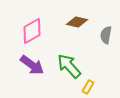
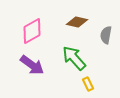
green arrow: moved 5 px right, 8 px up
yellow rectangle: moved 3 px up; rotated 56 degrees counterclockwise
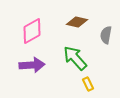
green arrow: moved 1 px right
purple arrow: rotated 40 degrees counterclockwise
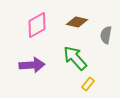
pink diamond: moved 5 px right, 6 px up
yellow rectangle: rotated 64 degrees clockwise
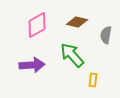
green arrow: moved 3 px left, 3 px up
yellow rectangle: moved 5 px right, 4 px up; rotated 32 degrees counterclockwise
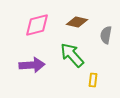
pink diamond: rotated 16 degrees clockwise
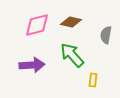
brown diamond: moved 6 px left
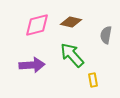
yellow rectangle: rotated 16 degrees counterclockwise
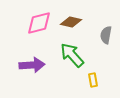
pink diamond: moved 2 px right, 2 px up
